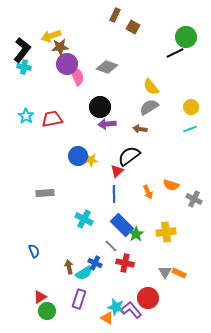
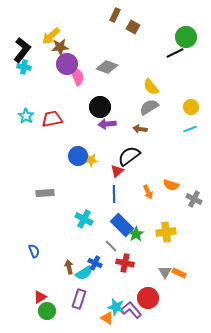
yellow arrow at (51, 36): rotated 24 degrees counterclockwise
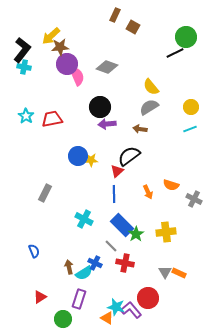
gray rectangle at (45, 193): rotated 60 degrees counterclockwise
green circle at (47, 311): moved 16 px right, 8 px down
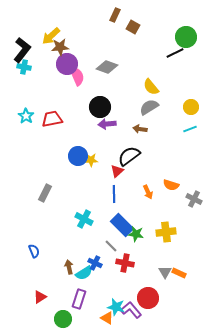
green star at (136, 234): rotated 28 degrees counterclockwise
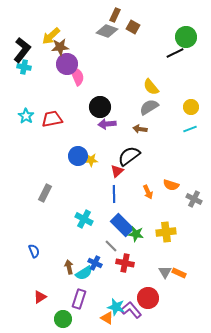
gray diamond at (107, 67): moved 36 px up
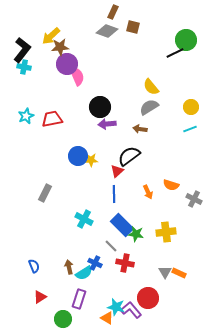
brown rectangle at (115, 15): moved 2 px left, 3 px up
brown square at (133, 27): rotated 16 degrees counterclockwise
green circle at (186, 37): moved 3 px down
cyan star at (26, 116): rotated 14 degrees clockwise
blue semicircle at (34, 251): moved 15 px down
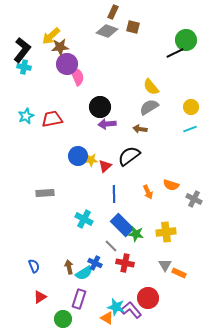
red triangle at (117, 171): moved 12 px left, 5 px up
gray rectangle at (45, 193): rotated 60 degrees clockwise
gray triangle at (165, 272): moved 7 px up
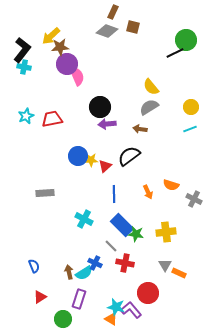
brown arrow at (69, 267): moved 5 px down
red circle at (148, 298): moved 5 px up
orange triangle at (107, 318): moved 4 px right, 1 px down
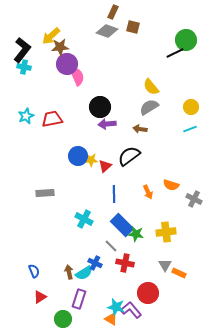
blue semicircle at (34, 266): moved 5 px down
